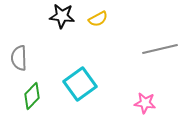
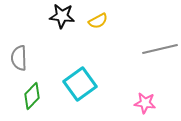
yellow semicircle: moved 2 px down
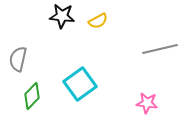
gray semicircle: moved 1 px left, 1 px down; rotated 15 degrees clockwise
pink star: moved 2 px right
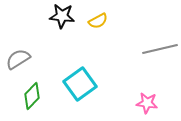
gray semicircle: rotated 45 degrees clockwise
